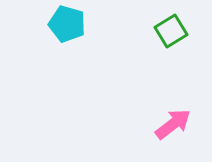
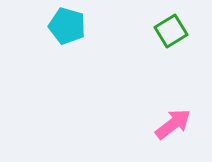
cyan pentagon: moved 2 px down
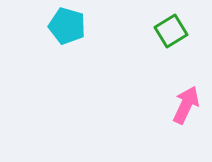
pink arrow: moved 13 px right, 19 px up; rotated 27 degrees counterclockwise
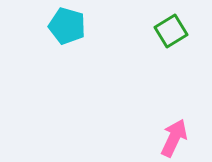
pink arrow: moved 12 px left, 33 px down
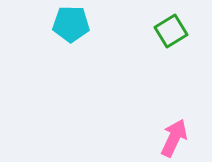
cyan pentagon: moved 4 px right, 2 px up; rotated 15 degrees counterclockwise
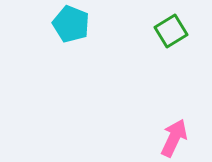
cyan pentagon: rotated 21 degrees clockwise
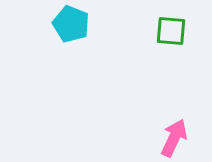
green square: rotated 36 degrees clockwise
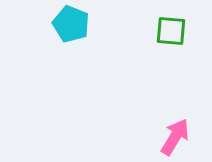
pink arrow: moved 1 px right, 1 px up; rotated 6 degrees clockwise
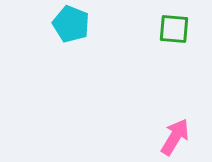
green square: moved 3 px right, 2 px up
